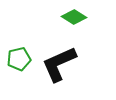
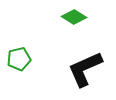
black L-shape: moved 26 px right, 5 px down
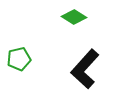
black L-shape: rotated 24 degrees counterclockwise
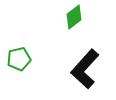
green diamond: rotated 70 degrees counterclockwise
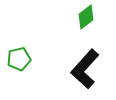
green diamond: moved 12 px right
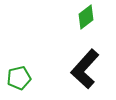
green pentagon: moved 19 px down
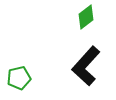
black L-shape: moved 1 px right, 3 px up
